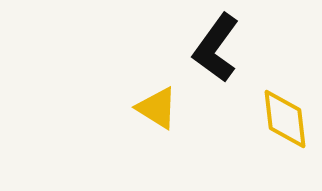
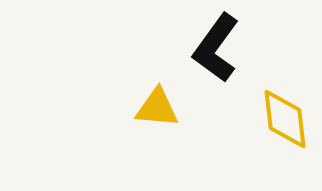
yellow triangle: rotated 27 degrees counterclockwise
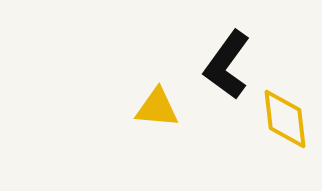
black L-shape: moved 11 px right, 17 px down
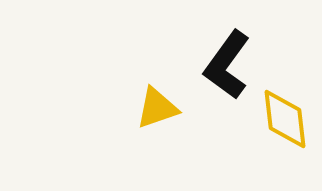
yellow triangle: rotated 24 degrees counterclockwise
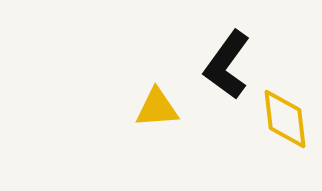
yellow triangle: rotated 15 degrees clockwise
